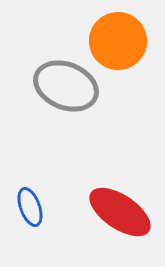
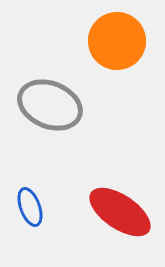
orange circle: moved 1 px left
gray ellipse: moved 16 px left, 19 px down
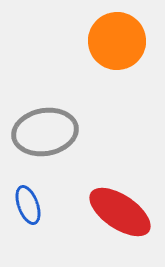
gray ellipse: moved 5 px left, 27 px down; rotated 32 degrees counterclockwise
blue ellipse: moved 2 px left, 2 px up
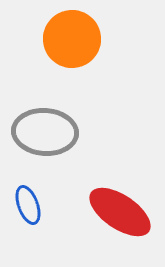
orange circle: moved 45 px left, 2 px up
gray ellipse: rotated 14 degrees clockwise
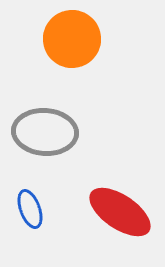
blue ellipse: moved 2 px right, 4 px down
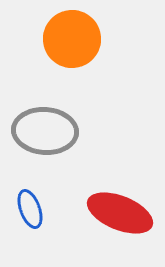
gray ellipse: moved 1 px up
red ellipse: moved 1 px down; rotated 12 degrees counterclockwise
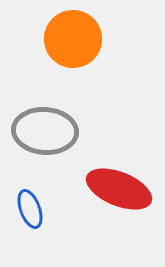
orange circle: moved 1 px right
red ellipse: moved 1 px left, 24 px up
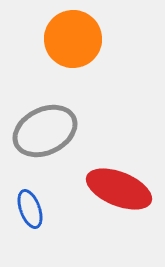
gray ellipse: rotated 30 degrees counterclockwise
